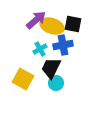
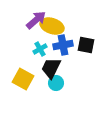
black square: moved 13 px right, 21 px down
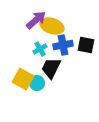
cyan circle: moved 19 px left
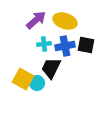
yellow ellipse: moved 13 px right, 5 px up
blue cross: moved 2 px right, 1 px down
cyan cross: moved 4 px right, 5 px up; rotated 24 degrees clockwise
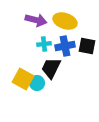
purple arrow: rotated 55 degrees clockwise
black square: moved 1 px right, 1 px down
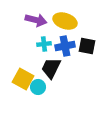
cyan circle: moved 1 px right, 4 px down
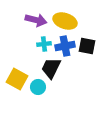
yellow square: moved 6 px left
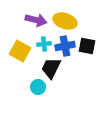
yellow square: moved 3 px right, 28 px up
